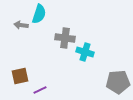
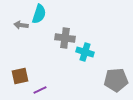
gray pentagon: moved 2 px left, 2 px up
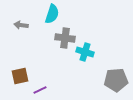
cyan semicircle: moved 13 px right
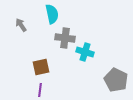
cyan semicircle: rotated 30 degrees counterclockwise
gray arrow: rotated 48 degrees clockwise
brown square: moved 21 px right, 9 px up
gray pentagon: rotated 30 degrees clockwise
purple line: rotated 56 degrees counterclockwise
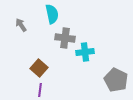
cyan cross: rotated 24 degrees counterclockwise
brown square: moved 2 px left, 1 px down; rotated 36 degrees counterclockwise
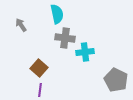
cyan semicircle: moved 5 px right
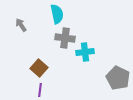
gray pentagon: moved 2 px right, 2 px up
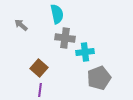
gray arrow: rotated 16 degrees counterclockwise
gray pentagon: moved 19 px left; rotated 25 degrees clockwise
